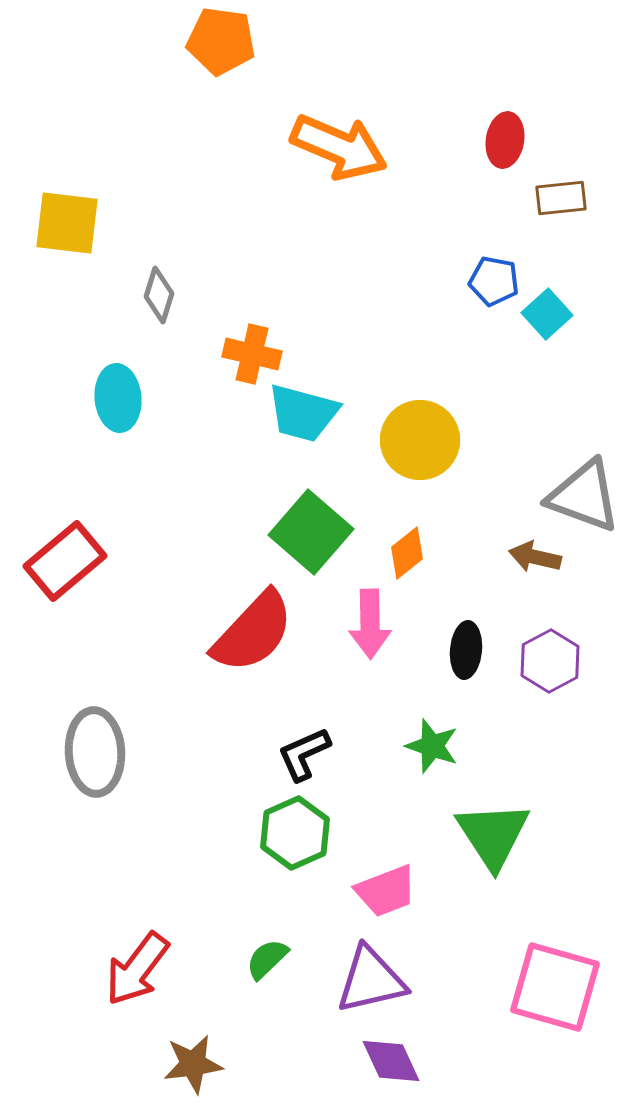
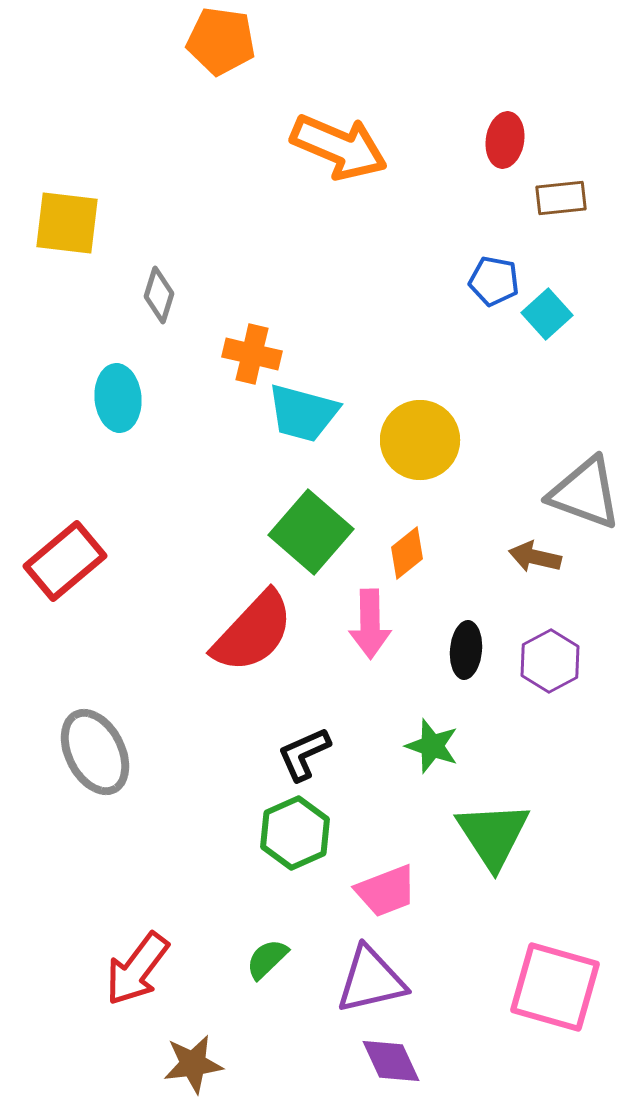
gray triangle: moved 1 px right, 3 px up
gray ellipse: rotated 24 degrees counterclockwise
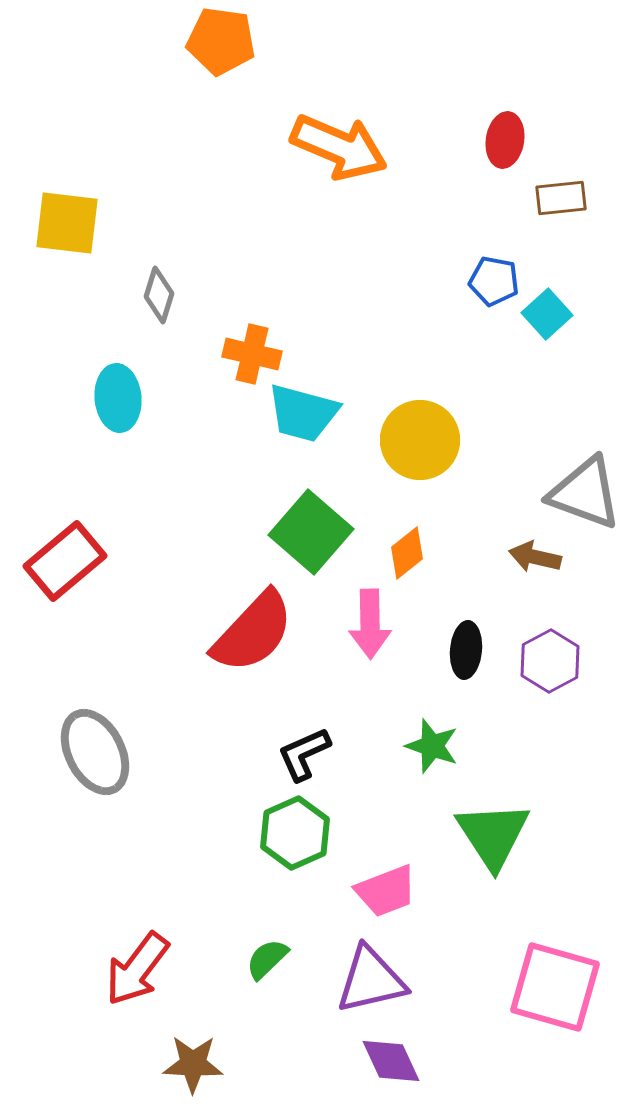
brown star: rotated 10 degrees clockwise
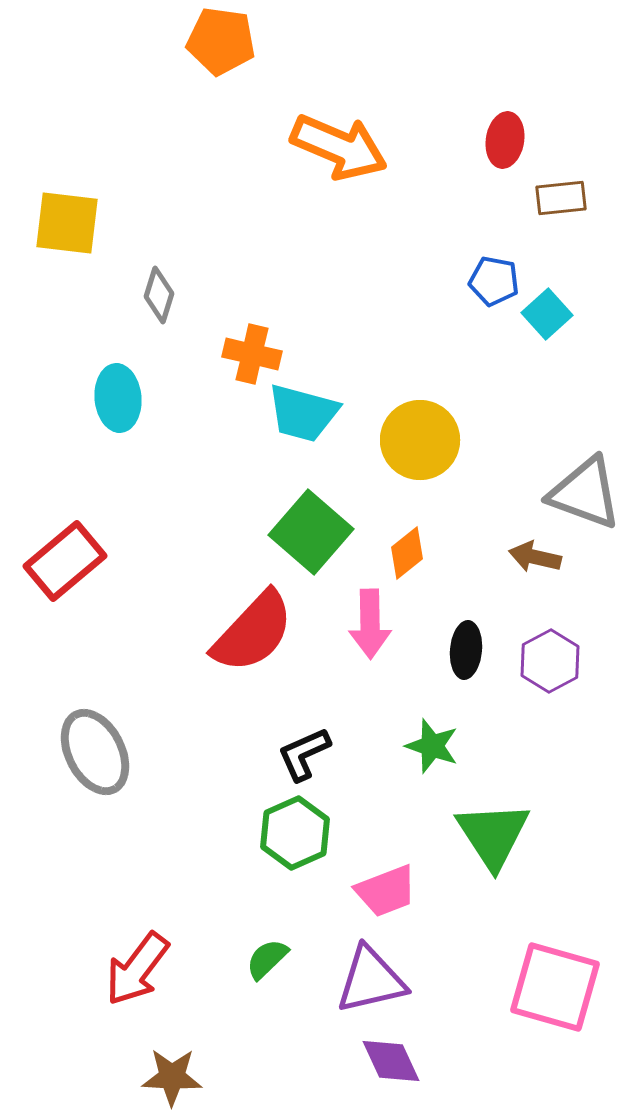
brown star: moved 21 px left, 13 px down
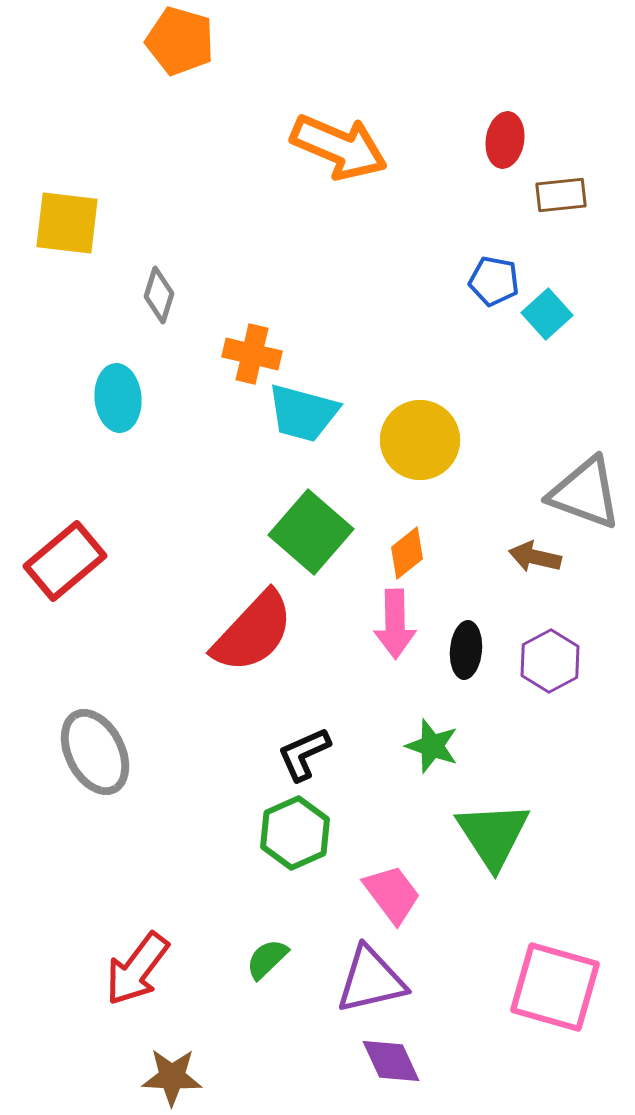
orange pentagon: moved 41 px left; rotated 8 degrees clockwise
brown rectangle: moved 3 px up
pink arrow: moved 25 px right
pink trapezoid: moved 6 px right, 3 px down; rotated 106 degrees counterclockwise
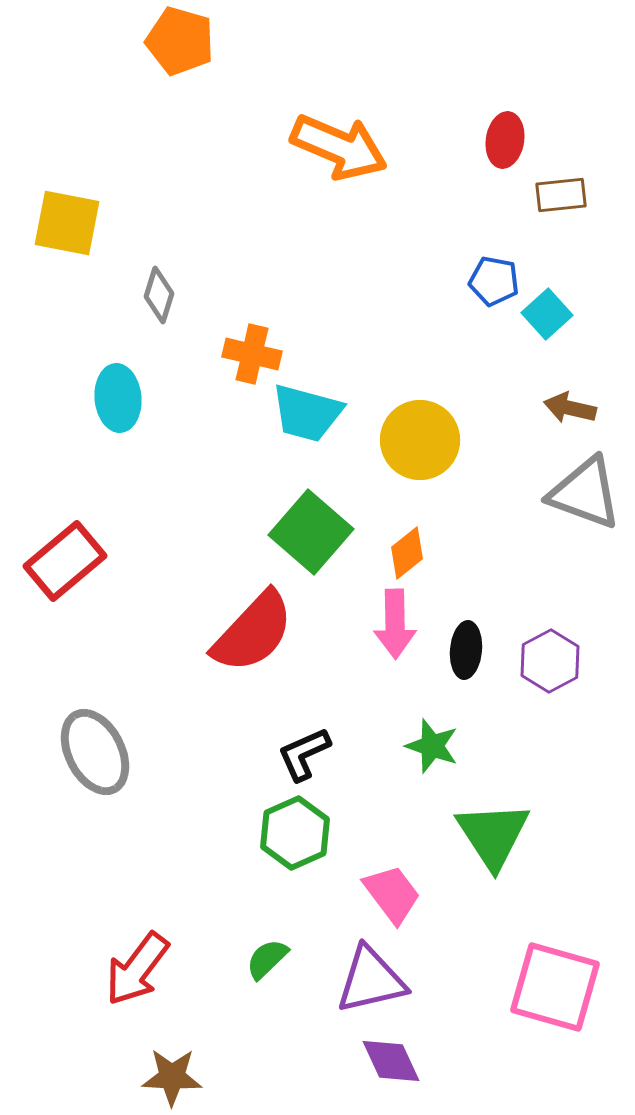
yellow square: rotated 4 degrees clockwise
cyan trapezoid: moved 4 px right
brown arrow: moved 35 px right, 149 px up
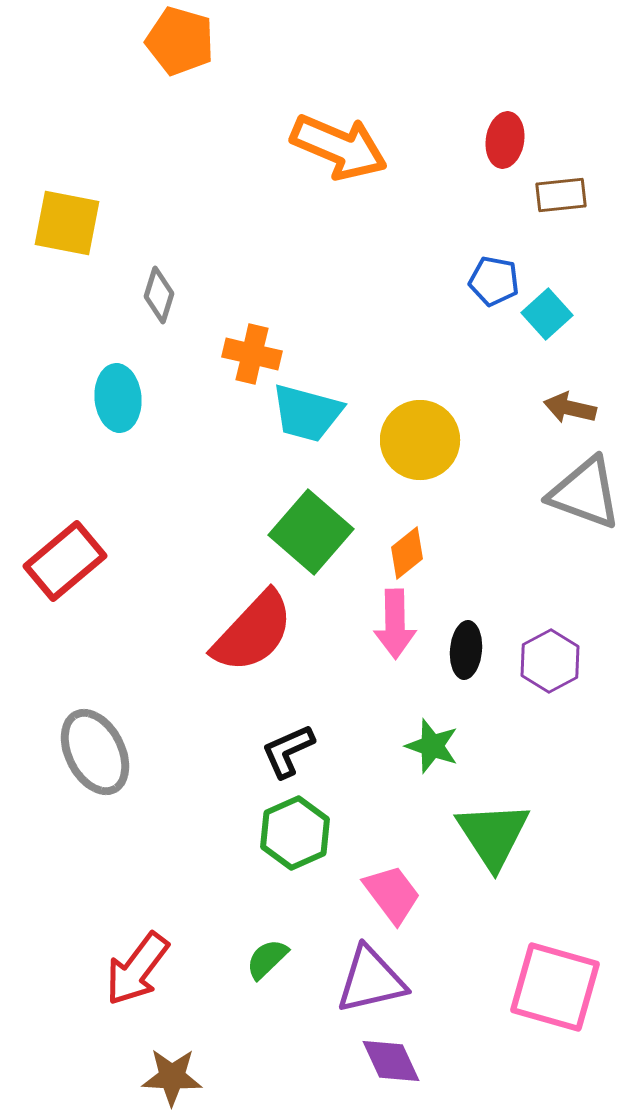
black L-shape: moved 16 px left, 3 px up
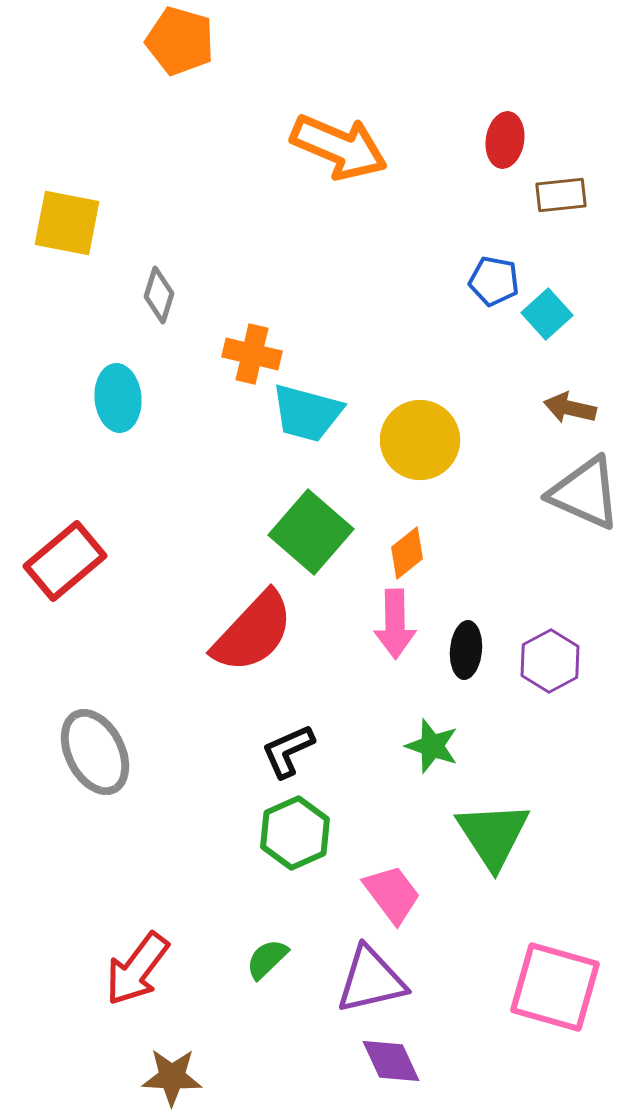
gray triangle: rotated 4 degrees clockwise
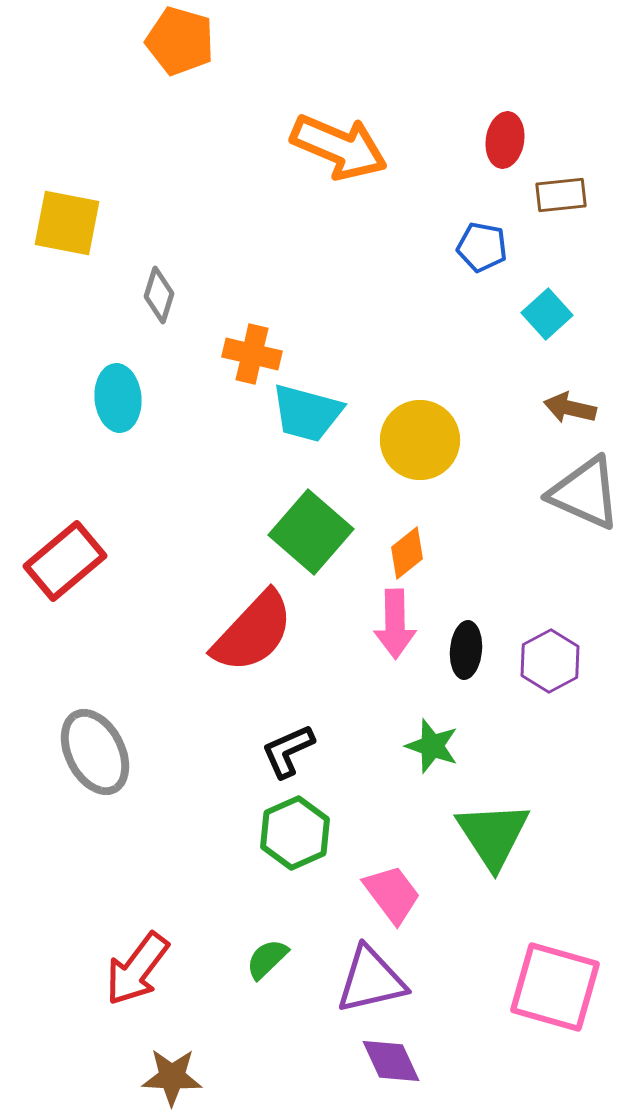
blue pentagon: moved 12 px left, 34 px up
